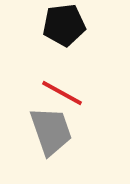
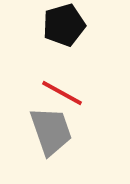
black pentagon: rotated 9 degrees counterclockwise
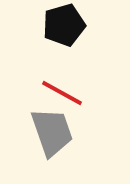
gray trapezoid: moved 1 px right, 1 px down
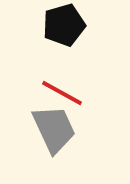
gray trapezoid: moved 2 px right, 3 px up; rotated 6 degrees counterclockwise
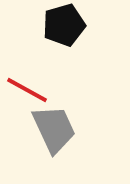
red line: moved 35 px left, 3 px up
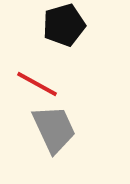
red line: moved 10 px right, 6 px up
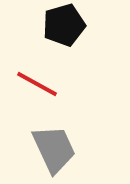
gray trapezoid: moved 20 px down
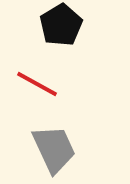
black pentagon: moved 3 px left; rotated 15 degrees counterclockwise
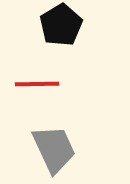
red line: rotated 30 degrees counterclockwise
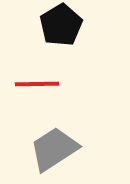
gray trapezoid: rotated 98 degrees counterclockwise
